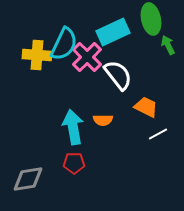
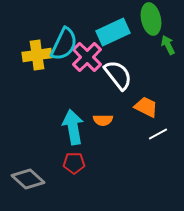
yellow cross: rotated 12 degrees counterclockwise
gray diamond: rotated 52 degrees clockwise
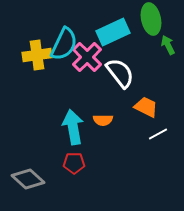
white semicircle: moved 2 px right, 2 px up
